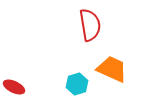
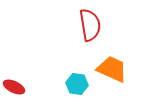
cyan hexagon: rotated 25 degrees clockwise
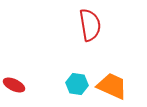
orange trapezoid: moved 17 px down
red ellipse: moved 2 px up
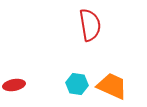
red ellipse: rotated 35 degrees counterclockwise
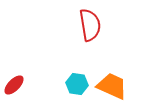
red ellipse: rotated 35 degrees counterclockwise
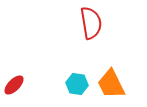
red semicircle: moved 1 px right, 2 px up
orange trapezoid: moved 1 px left, 2 px up; rotated 140 degrees counterclockwise
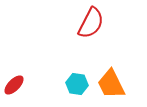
red semicircle: rotated 36 degrees clockwise
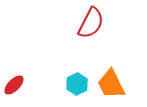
cyan hexagon: rotated 25 degrees clockwise
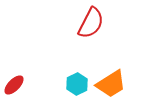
orange trapezoid: rotated 96 degrees counterclockwise
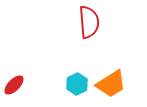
red semicircle: moved 2 px left, 1 px up; rotated 32 degrees counterclockwise
